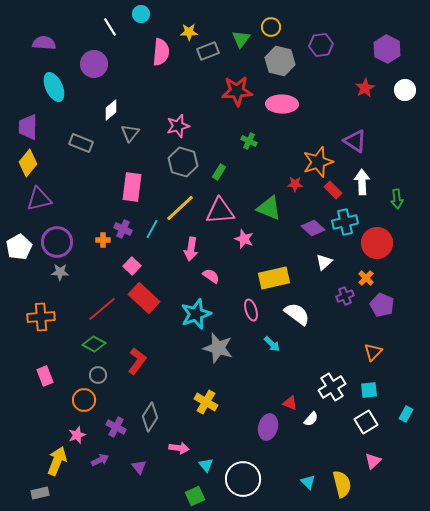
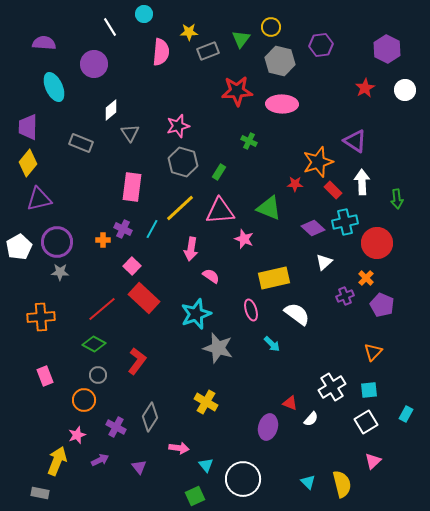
cyan circle at (141, 14): moved 3 px right
gray triangle at (130, 133): rotated 12 degrees counterclockwise
gray rectangle at (40, 493): rotated 24 degrees clockwise
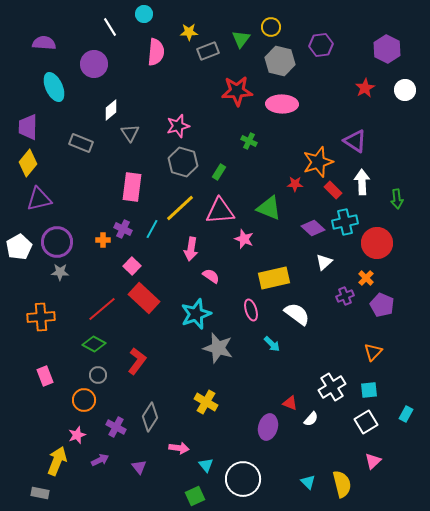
pink semicircle at (161, 52): moved 5 px left
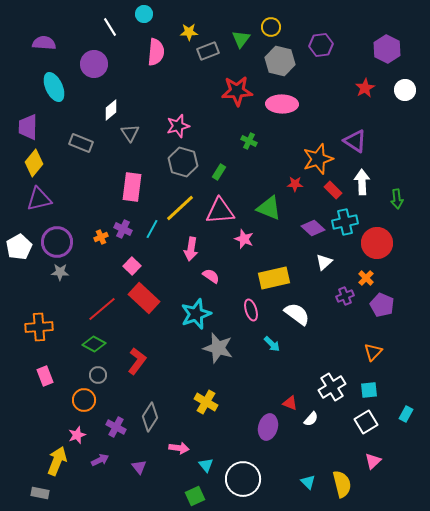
orange star at (318, 162): moved 3 px up
yellow diamond at (28, 163): moved 6 px right
orange cross at (103, 240): moved 2 px left, 3 px up; rotated 24 degrees counterclockwise
orange cross at (41, 317): moved 2 px left, 10 px down
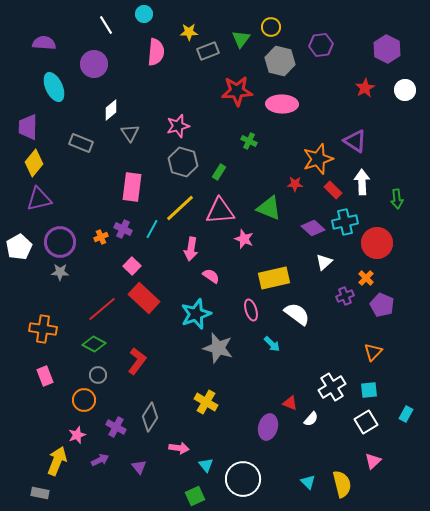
white line at (110, 27): moved 4 px left, 2 px up
purple circle at (57, 242): moved 3 px right
orange cross at (39, 327): moved 4 px right, 2 px down; rotated 12 degrees clockwise
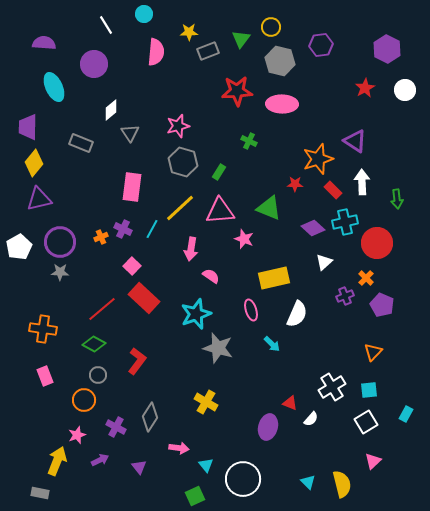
white semicircle at (297, 314): rotated 76 degrees clockwise
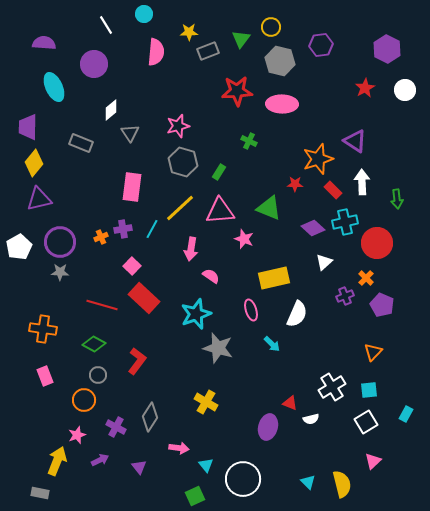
purple cross at (123, 229): rotated 36 degrees counterclockwise
red line at (102, 309): moved 4 px up; rotated 56 degrees clockwise
white semicircle at (311, 419): rotated 35 degrees clockwise
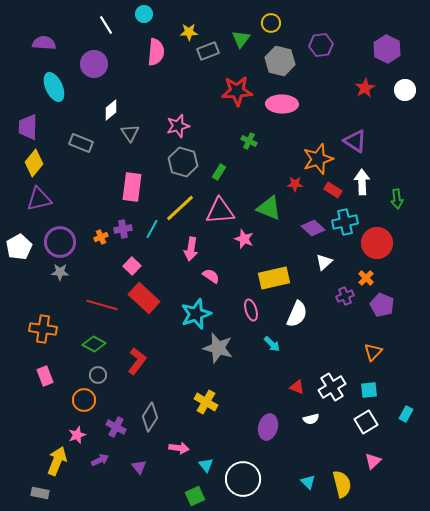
yellow circle at (271, 27): moved 4 px up
red rectangle at (333, 190): rotated 12 degrees counterclockwise
red triangle at (290, 403): moved 7 px right, 16 px up
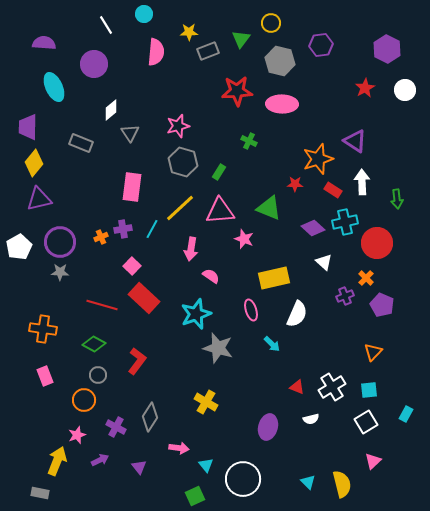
white triangle at (324, 262): rotated 36 degrees counterclockwise
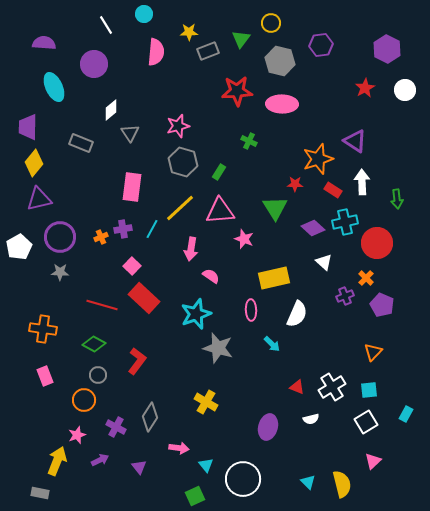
green triangle at (269, 208): moved 6 px right; rotated 36 degrees clockwise
purple circle at (60, 242): moved 5 px up
pink ellipse at (251, 310): rotated 15 degrees clockwise
